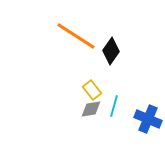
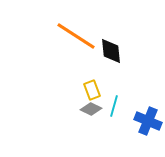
black diamond: rotated 40 degrees counterclockwise
yellow rectangle: rotated 18 degrees clockwise
gray diamond: rotated 35 degrees clockwise
blue cross: moved 2 px down
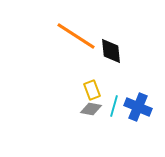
gray diamond: rotated 15 degrees counterclockwise
blue cross: moved 10 px left, 14 px up
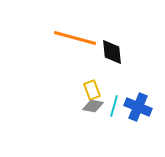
orange line: moved 1 px left, 2 px down; rotated 18 degrees counterclockwise
black diamond: moved 1 px right, 1 px down
gray diamond: moved 2 px right, 3 px up
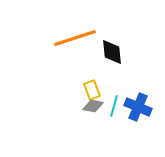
orange line: rotated 33 degrees counterclockwise
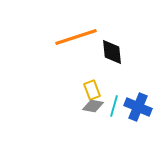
orange line: moved 1 px right, 1 px up
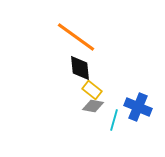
orange line: rotated 54 degrees clockwise
black diamond: moved 32 px left, 16 px down
yellow rectangle: rotated 30 degrees counterclockwise
cyan line: moved 14 px down
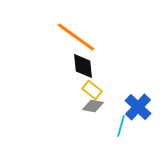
black diamond: moved 3 px right, 2 px up
blue cross: rotated 20 degrees clockwise
cyan line: moved 7 px right, 6 px down
